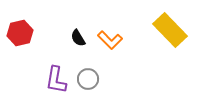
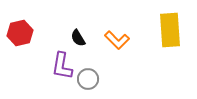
yellow rectangle: rotated 40 degrees clockwise
orange L-shape: moved 7 px right
purple L-shape: moved 6 px right, 14 px up
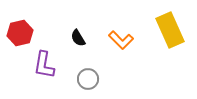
yellow rectangle: rotated 20 degrees counterclockwise
orange L-shape: moved 4 px right
purple L-shape: moved 18 px left, 1 px up
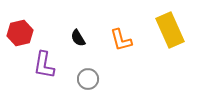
orange L-shape: rotated 30 degrees clockwise
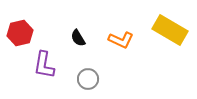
yellow rectangle: rotated 36 degrees counterclockwise
orange L-shape: rotated 50 degrees counterclockwise
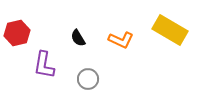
red hexagon: moved 3 px left
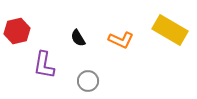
red hexagon: moved 2 px up
gray circle: moved 2 px down
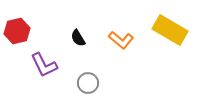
orange L-shape: rotated 15 degrees clockwise
purple L-shape: rotated 36 degrees counterclockwise
gray circle: moved 2 px down
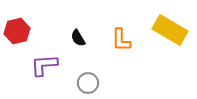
orange L-shape: rotated 50 degrees clockwise
purple L-shape: rotated 112 degrees clockwise
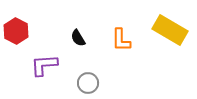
red hexagon: moved 1 px left; rotated 20 degrees counterclockwise
